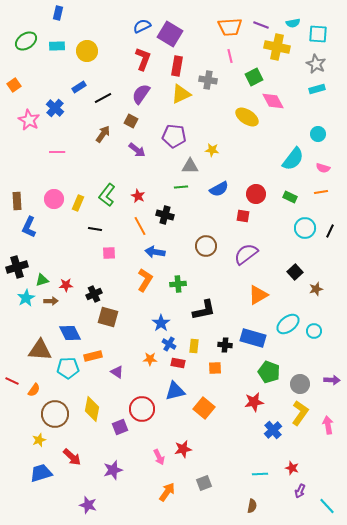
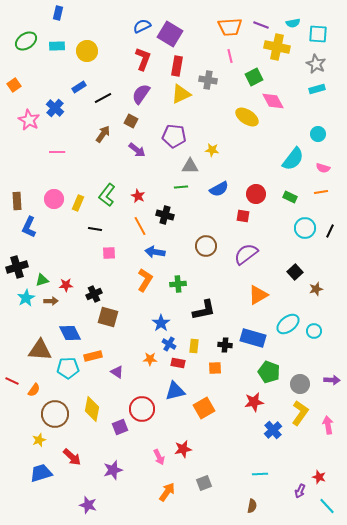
orange square at (204, 408): rotated 20 degrees clockwise
red star at (292, 468): moved 27 px right, 9 px down
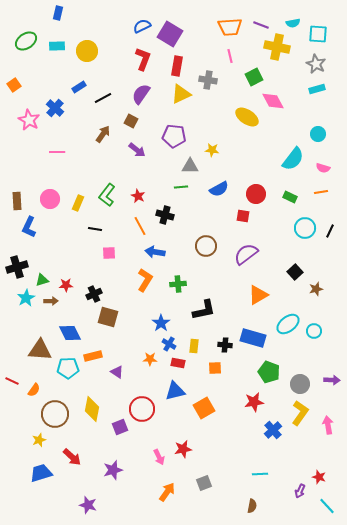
pink circle at (54, 199): moved 4 px left
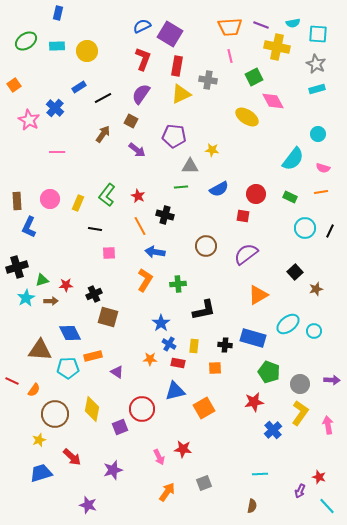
red star at (183, 449): rotated 18 degrees clockwise
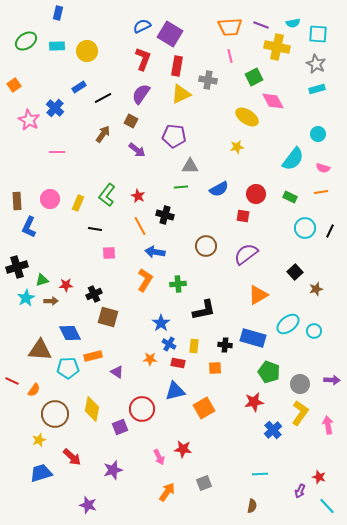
yellow star at (212, 150): moved 25 px right, 3 px up; rotated 16 degrees counterclockwise
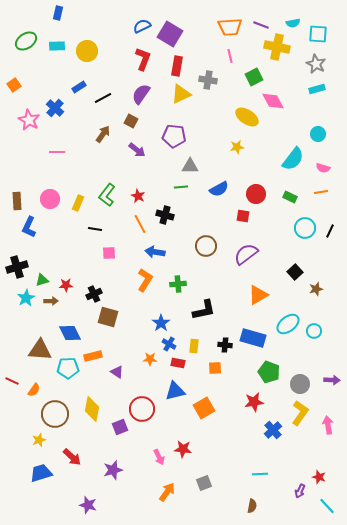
orange line at (140, 226): moved 2 px up
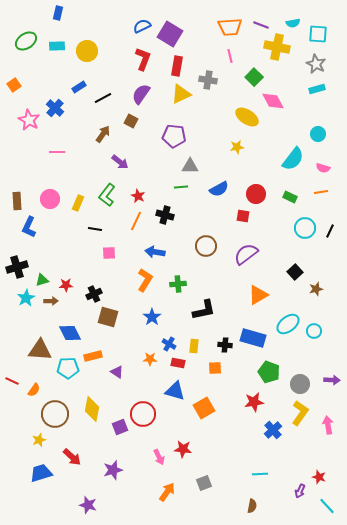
green square at (254, 77): rotated 18 degrees counterclockwise
purple arrow at (137, 150): moved 17 px left, 12 px down
orange line at (140, 224): moved 4 px left, 3 px up; rotated 54 degrees clockwise
blue star at (161, 323): moved 9 px left, 6 px up
blue triangle at (175, 391): rotated 30 degrees clockwise
red circle at (142, 409): moved 1 px right, 5 px down
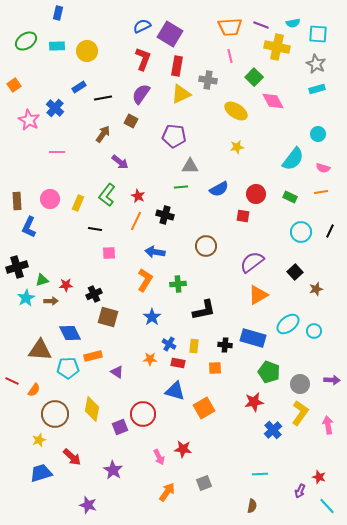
black line at (103, 98): rotated 18 degrees clockwise
yellow ellipse at (247, 117): moved 11 px left, 6 px up
cyan circle at (305, 228): moved 4 px left, 4 px down
purple semicircle at (246, 254): moved 6 px right, 8 px down
purple star at (113, 470): rotated 24 degrees counterclockwise
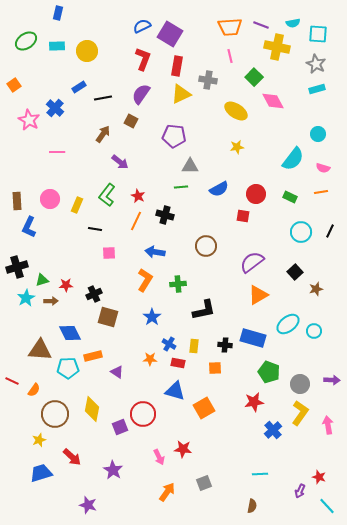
yellow rectangle at (78, 203): moved 1 px left, 2 px down
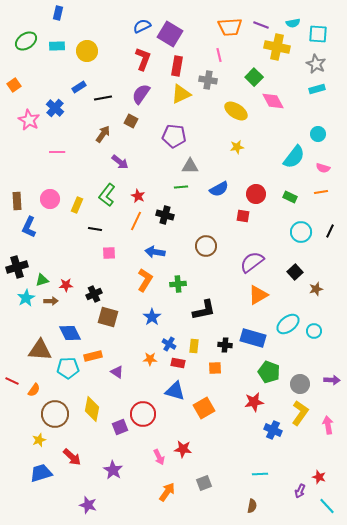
pink line at (230, 56): moved 11 px left, 1 px up
cyan semicircle at (293, 159): moved 1 px right, 2 px up
blue cross at (273, 430): rotated 24 degrees counterclockwise
